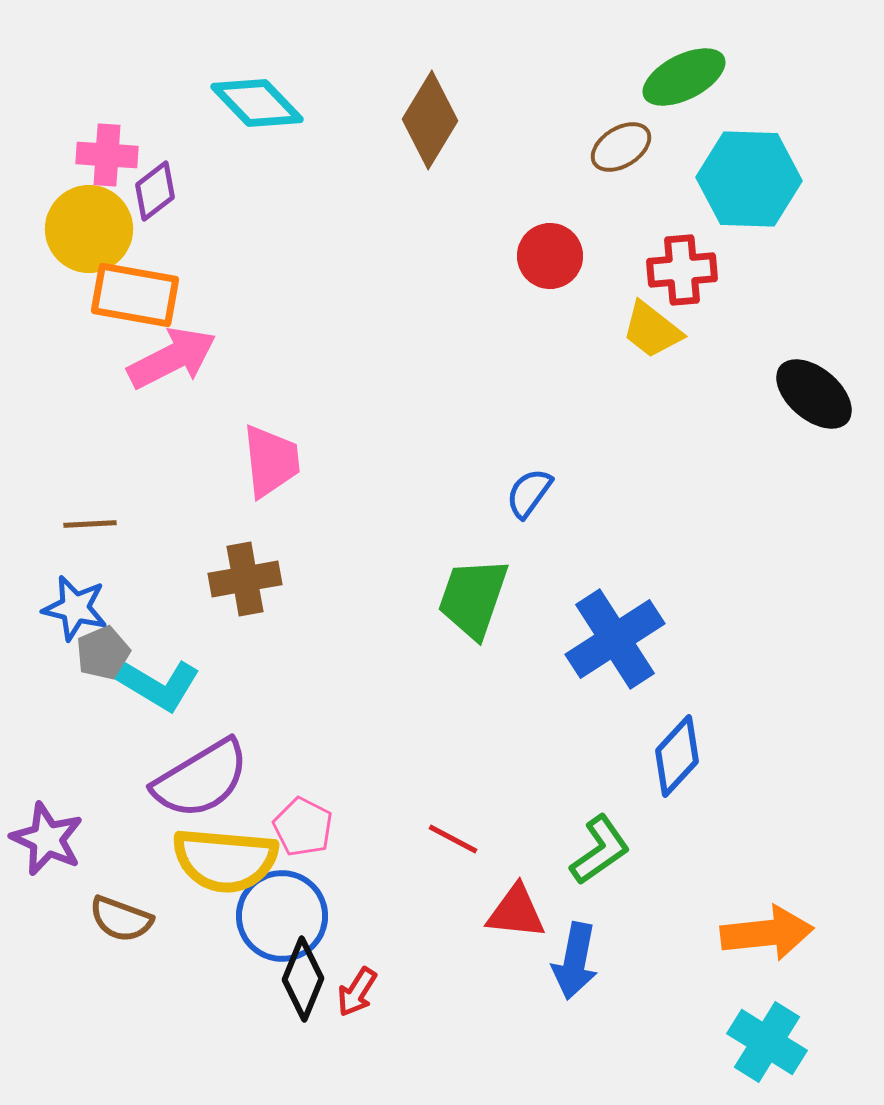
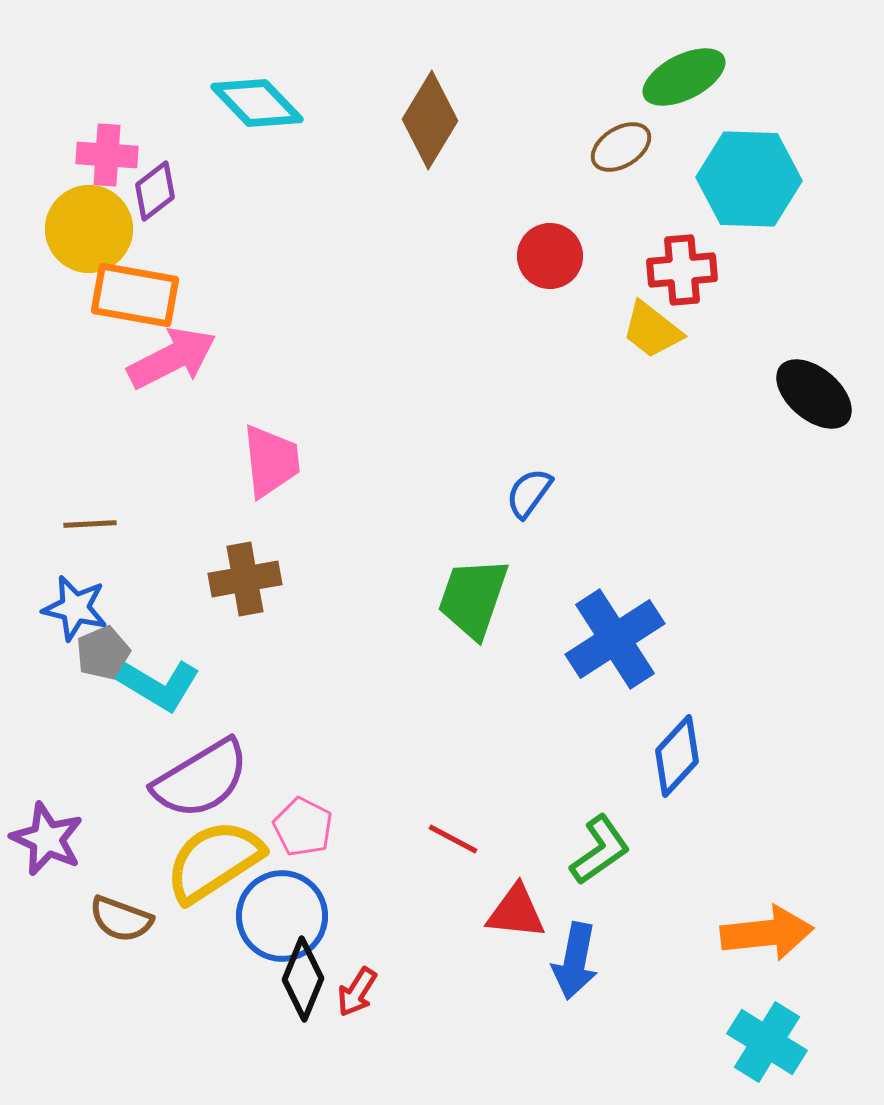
yellow semicircle: moved 11 px left, 1 px down; rotated 142 degrees clockwise
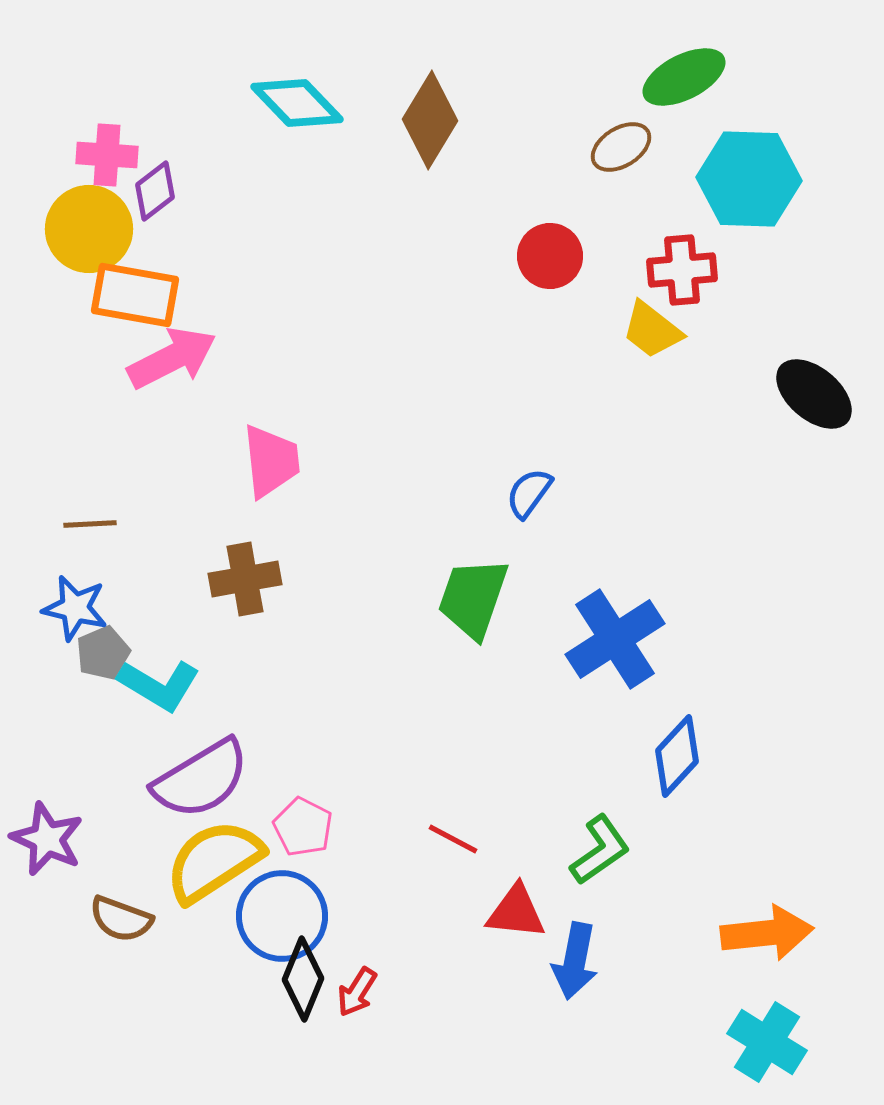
cyan diamond: moved 40 px right
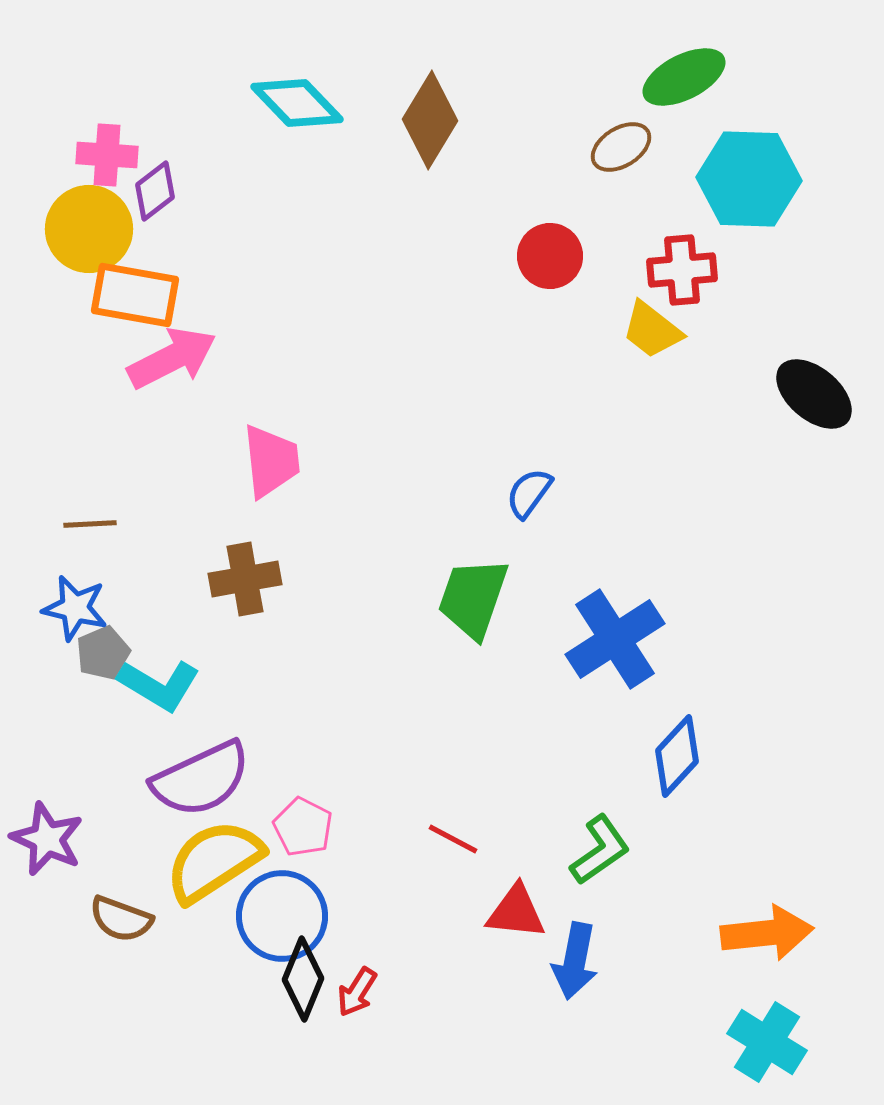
purple semicircle: rotated 6 degrees clockwise
